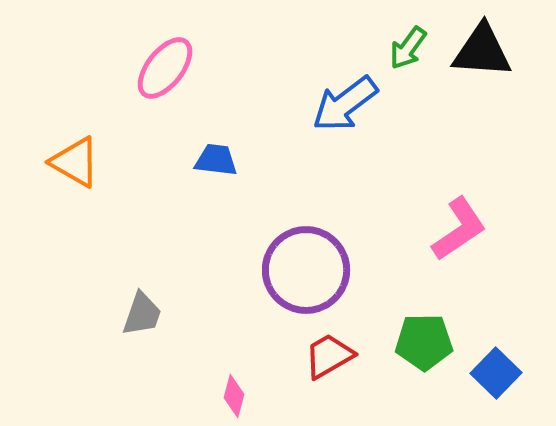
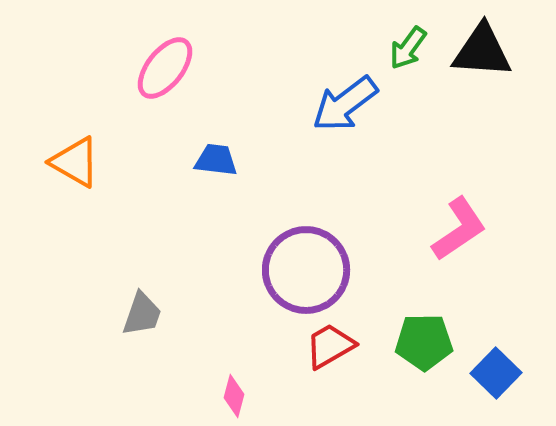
red trapezoid: moved 1 px right, 10 px up
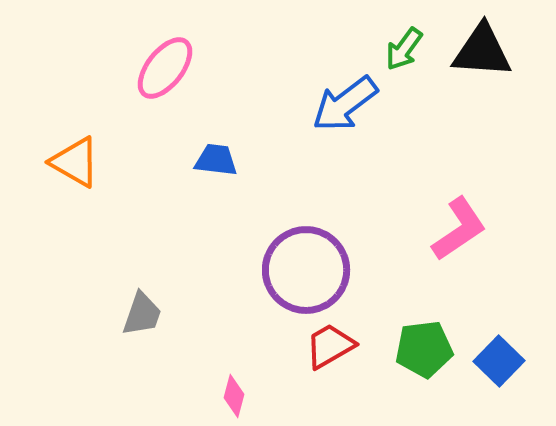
green arrow: moved 4 px left, 1 px down
green pentagon: moved 7 px down; rotated 6 degrees counterclockwise
blue square: moved 3 px right, 12 px up
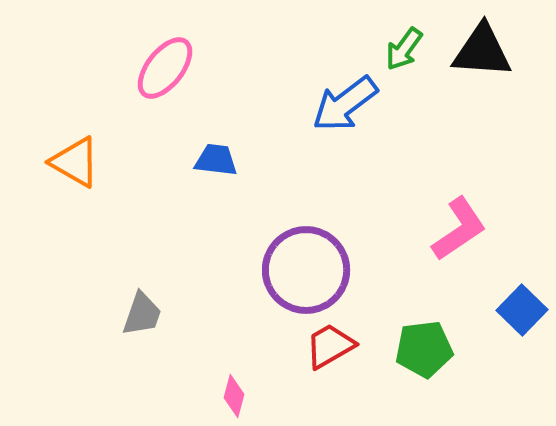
blue square: moved 23 px right, 51 px up
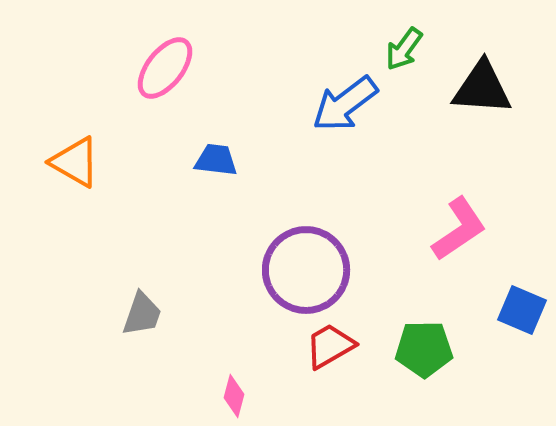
black triangle: moved 37 px down
blue square: rotated 21 degrees counterclockwise
green pentagon: rotated 6 degrees clockwise
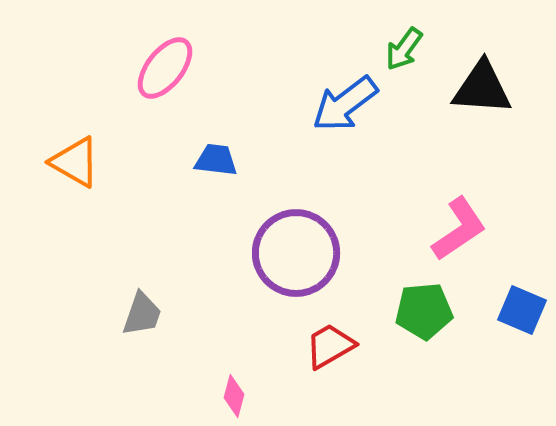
purple circle: moved 10 px left, 17 px up
green pentagon: moved 38 px up; rotated 4 degrees counterclockwise
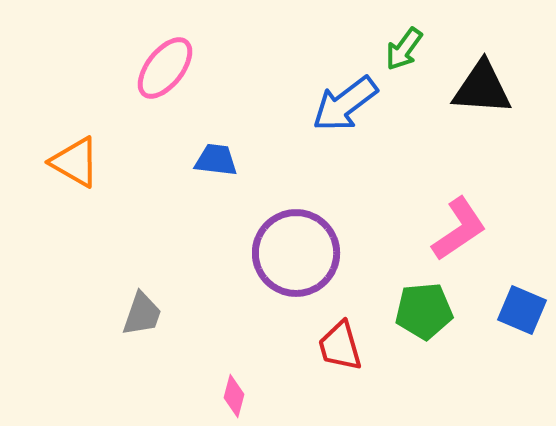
red trapezoid: moved 10 px right; rotated 76 degrees counterclockwise
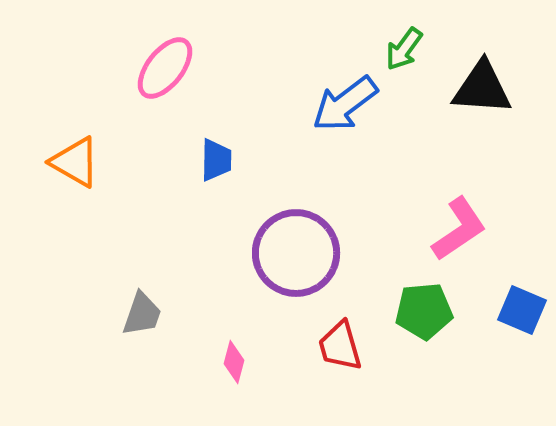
blue trapezoid: rotated 84 degrees clockwise
pink diamond: moved 34 px up
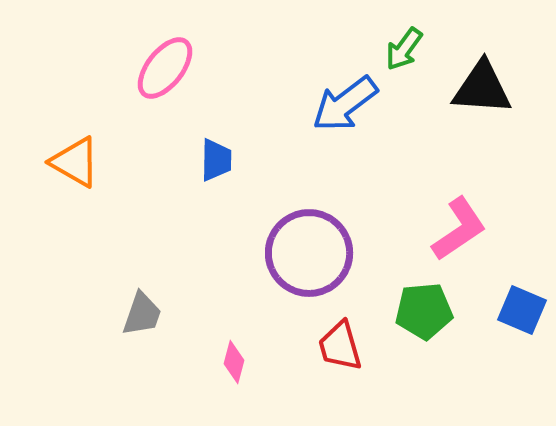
purple circle: moved 13 px right
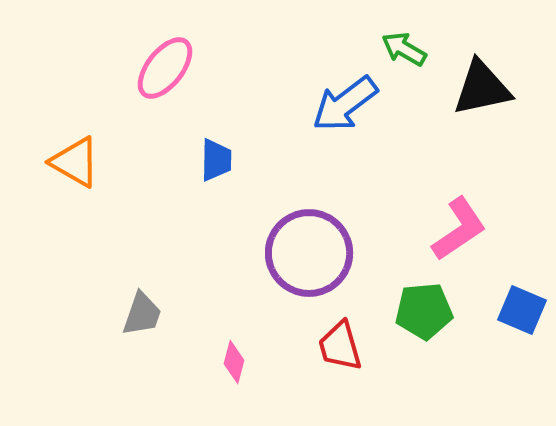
green arrow: rotated 84 degrees clockwise
black triangle: rotated 16 degrees counterclockwise
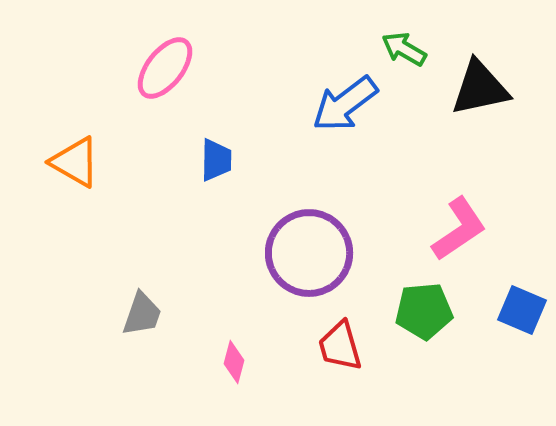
black triangle: moved 2 px left
